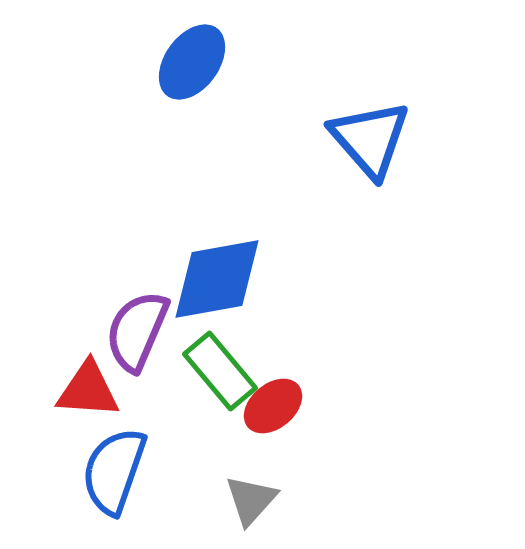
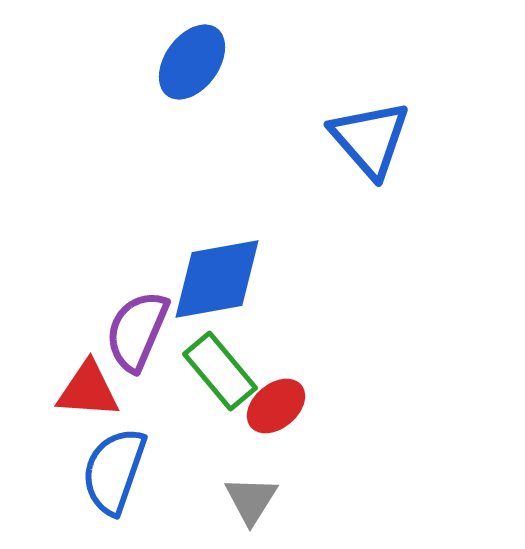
red ellipse: moved 3 px right
gray triangle: rotated 10 degrees counterclockwise
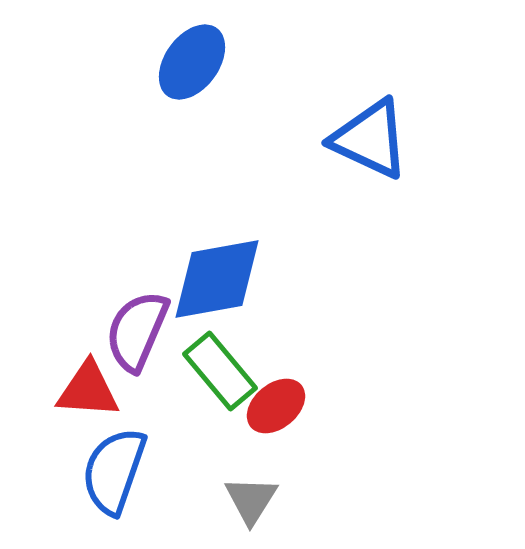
blue triangle: rotated 24 degrees counterclockwise
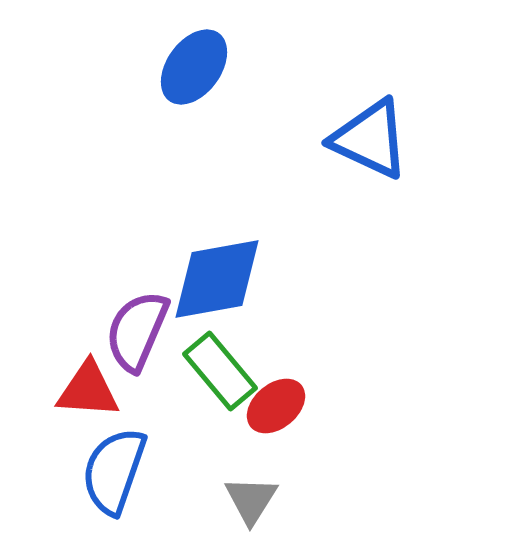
blue ellipse: moved 2 px right, 5 px down
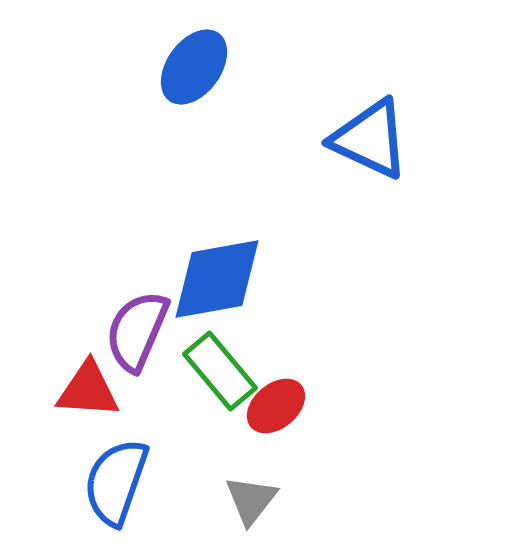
blue semicircle: moved 2 px right, 11 px down
gray triangle: rotated 6 degrees clockwise
